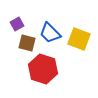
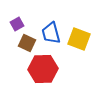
blue trapezoid: moved 1 px right; rotated 30 degrees clockwise
brown square: rotated 12 degrees clockwise
red hexagon: rotated 20 degrees counterclockwise
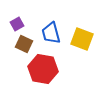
yellow square: moved 3 px right
brown square: moved 3 px left, 1 px down
red hexagon: rotated 12 degrees clockwise
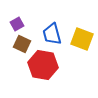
blue trapezoid: moved 1 px right, 1 px down
brown square: moved 2 px left
red hexagon: moved 4 px up
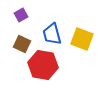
purple square: moved 4 px right, 9 px up
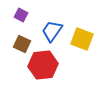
purple square: rotated 32 degrees counterclockwise
blue trapezoid: moved 3 px up; rotated 50 degrees clockwise
red hexagon: rotated 16 degrees counterclockwise
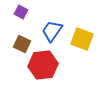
purple square: moved 3 px up
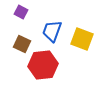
blue trapezoid: rotated 15 degrees counterclockwise
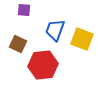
purple square: moved 3 px right, 2 px up; rotated 24 degrees counterclockwise
blue trapezoid: moved 3 px right, 1 px up
brown square: moved 4 px left
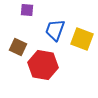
purple square: moved 3 px right
brown square: moved 3 px down
red hexagon: rotated 16 degrees clockwise
